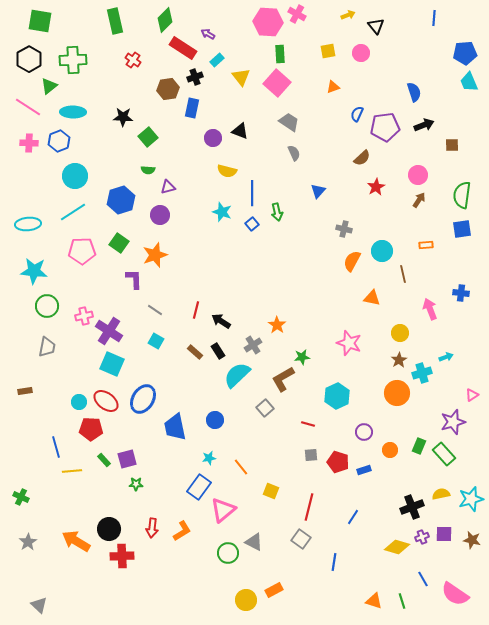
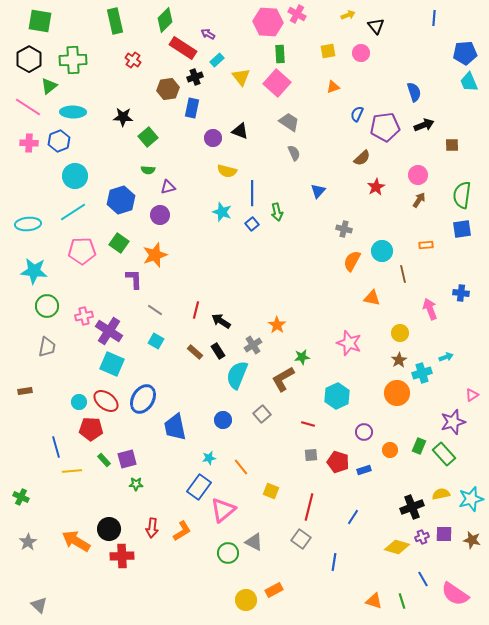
cyan semicircle at (237, 375): rotated 24 degrees counterclockwise
gray square at (265, 408): moved 3 px left, 6 px down
blue circle at (215, 420): moved 8 px right
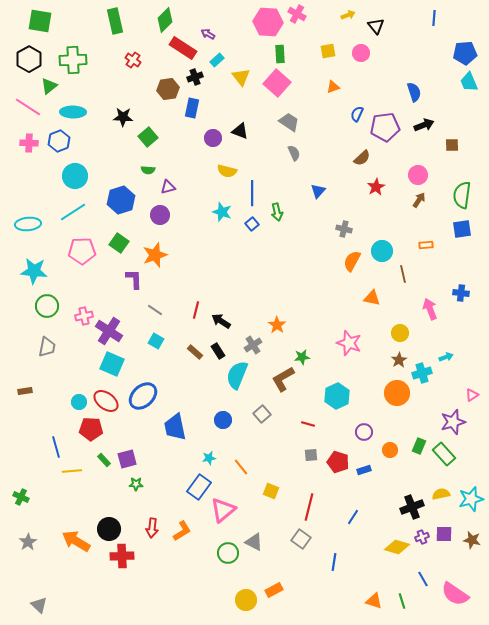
blue ellipse at (143, 399): moved 3 px up; rotated 16 degrees clockwise
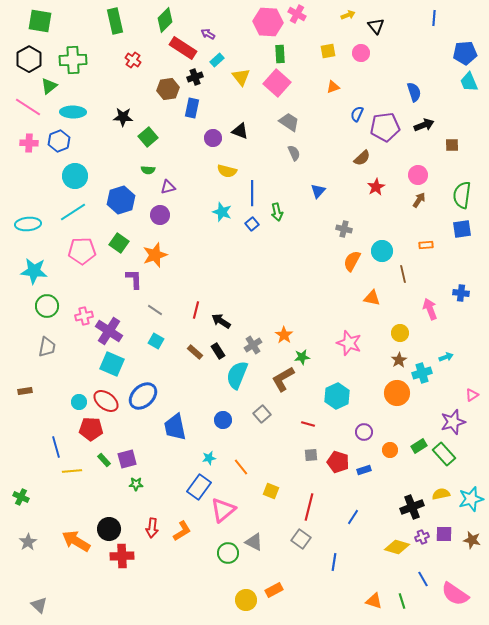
orange star at (277, 325): moved 7 px right, 10 px down
green rectangle at (419, 446): rotated 35 degrees clockwise
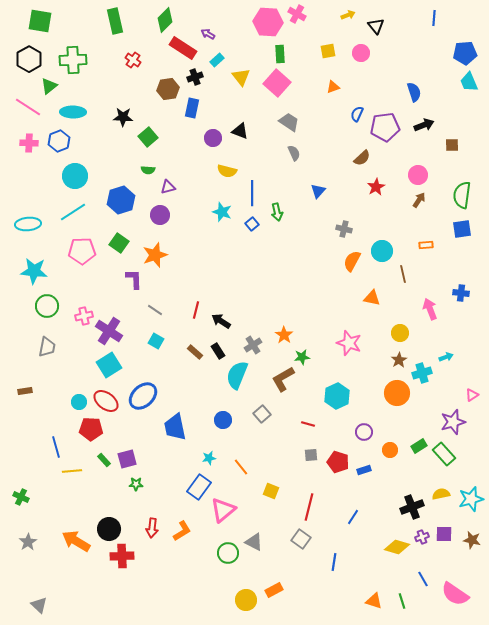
cyan square at (112, 364): moved 3 px left, 1 px down; rotated 35 degrees clockwise
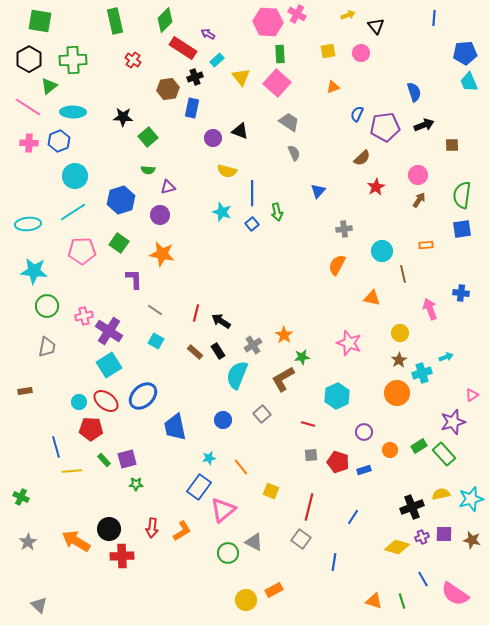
gray cross at (344, 229): rotated 21 degrees counterclockwise
orange star at (155, 255): moved 7 px right, 1 px up; rotated 30 degrees clockwise
orange semicircle at (352, 261): moved 15 px left, 4 px down
red line at (196, 310): moved 3 px down
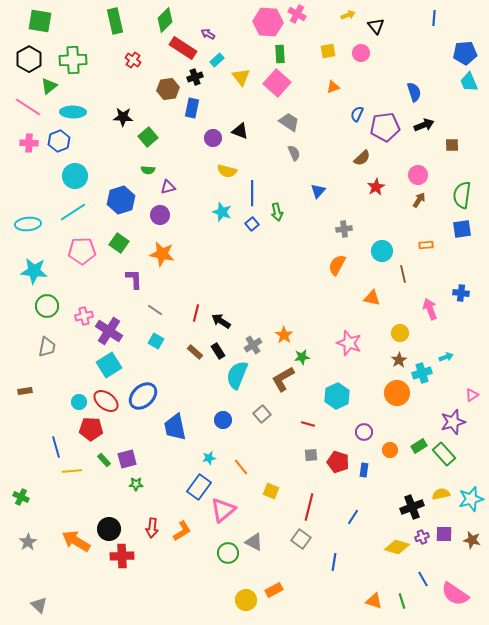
blue rectangle at (364, 470): rotated 64 degrees counterclockwise
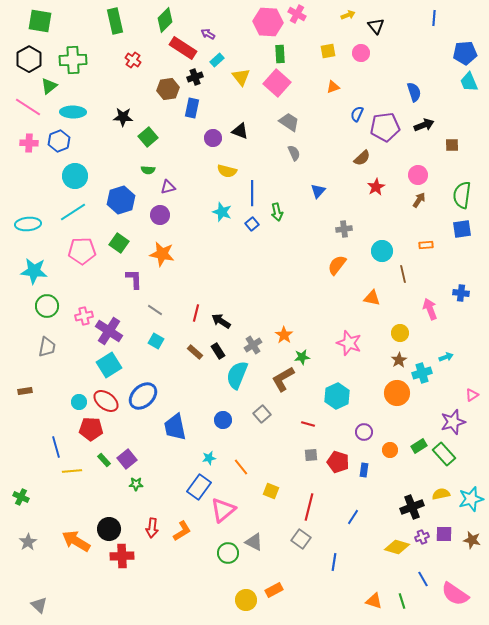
orange semicircle at (337, 265): rotated 10 degrees clockwise
purple square at (127, 459): rotated 24 degrees counterclockwise
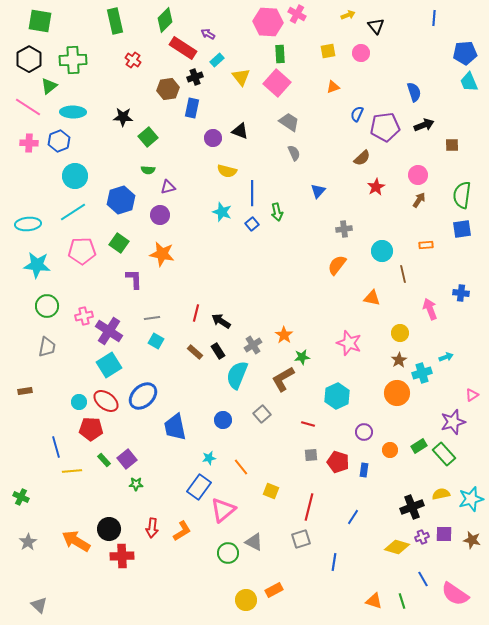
cyan star at (34, 271): moved 3 px right, 6 px up
gray line at (155, 310): moved 3 px left, 8 px down; rotated 42 degrees counterclockwise
gray square at (301, 539): rotated 36 degrees clockwise
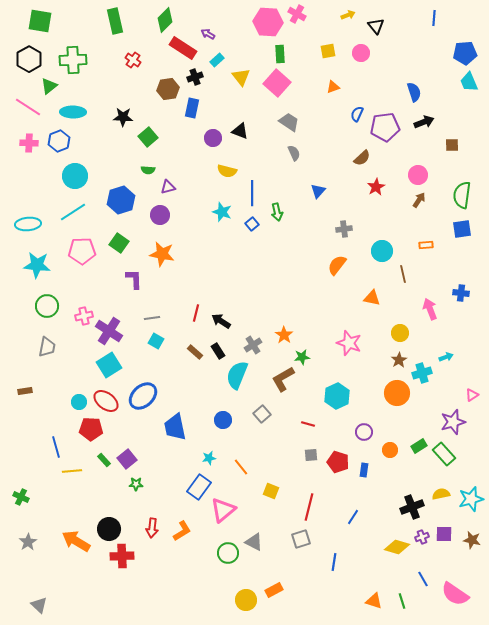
black arrow at (424, 125): moved 3 px up
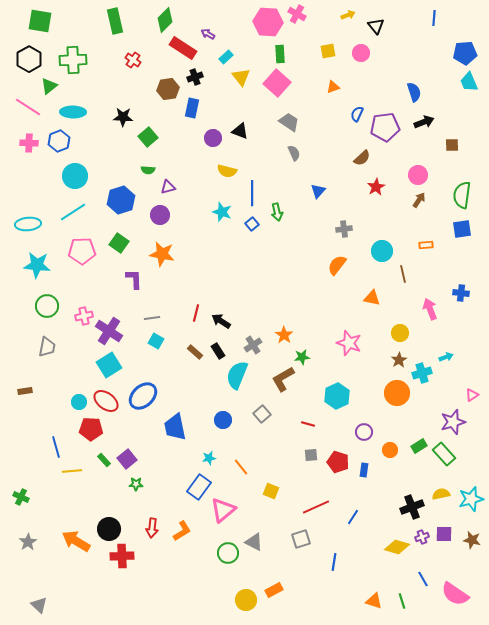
cyan rectangle at (217, 60): moved 9 px right, 3 px up
red line at (309, 507): moved 7 px right; rotated 52 degrees clockwise
